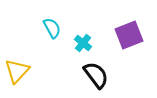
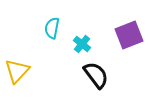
cyan semicircle: rotated 140 degrees counterclockwise
cyan cross: moved 1 px left, 1 px down
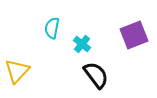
purple square: moved 5 px right
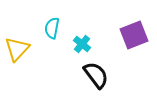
yellow triangle: moved 22 px up
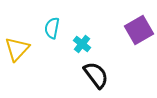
purple square: moved 5 px right, 5 px up; rotated 8 degrees counterclockwise
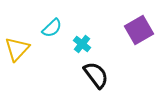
cyan semicircle: rotated 145 degrees counterclockwise
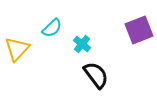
purple square: rotated 8 degrees clockwise
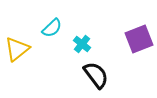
purple square: moved 9 px down
yellow triangle: rotated 8 degrees clockwise
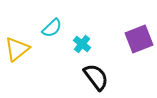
black semicircle: moved 2 px down
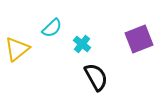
black semicircle: rotated 8 degrees clockwise
